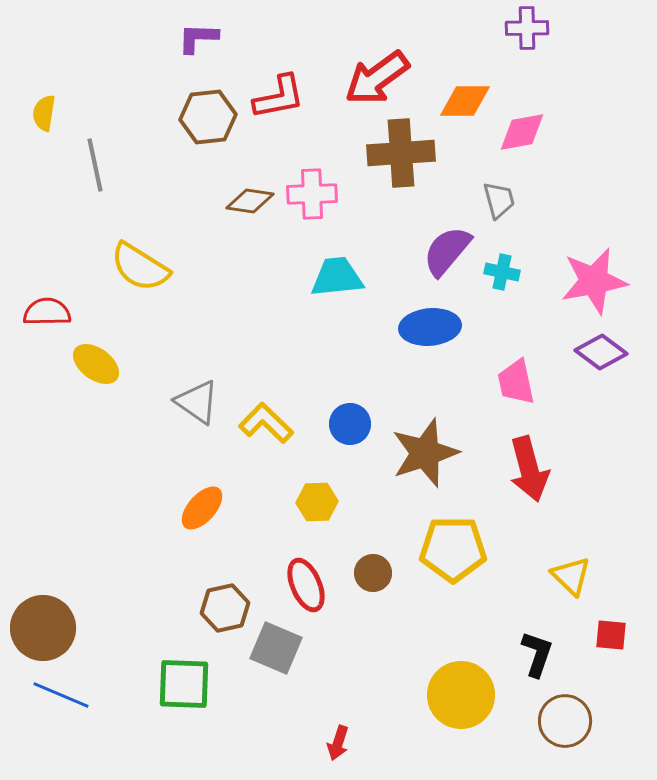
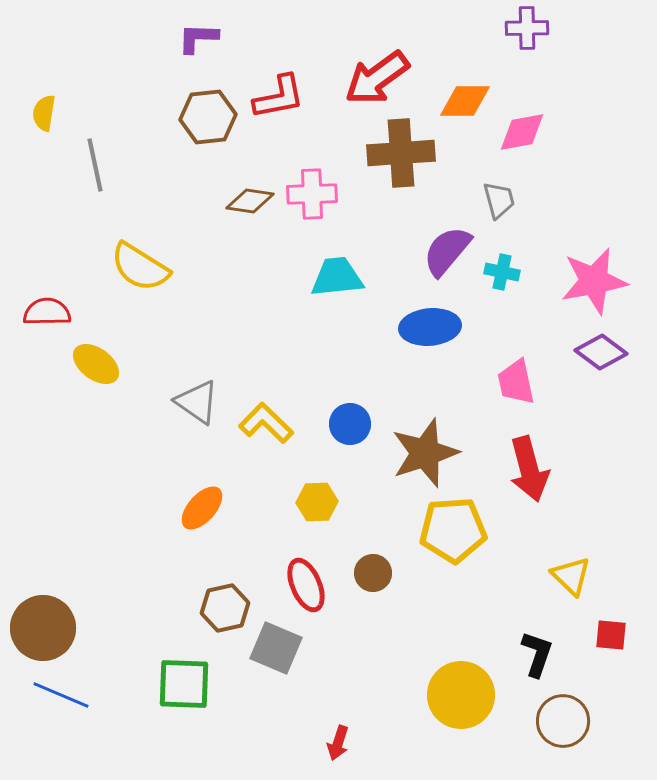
yellow pentagon at (453, 549): moved 19 px up; rotated 4 degrees counterclockwise
brown circle at (565, 721): moved 2 px left
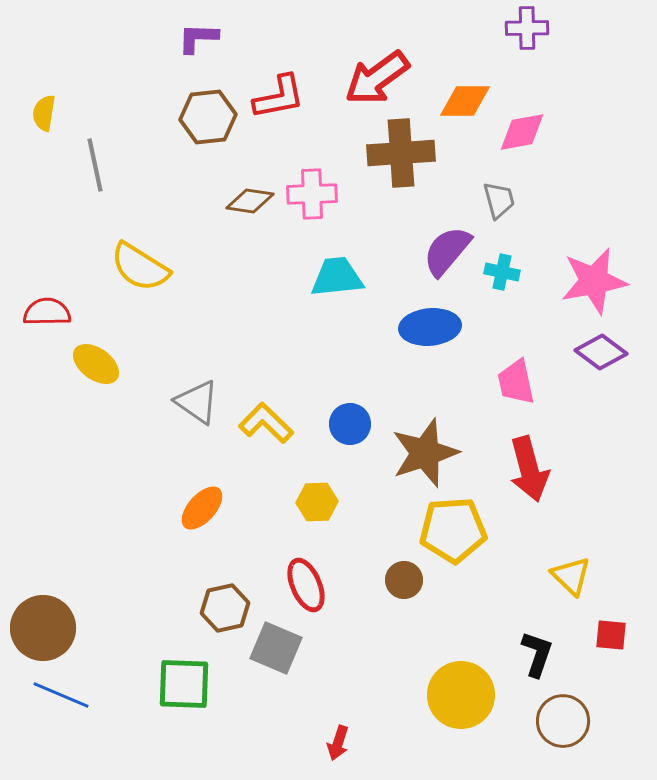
brown circle at (373, 573): moved 31 px right, 7 px down
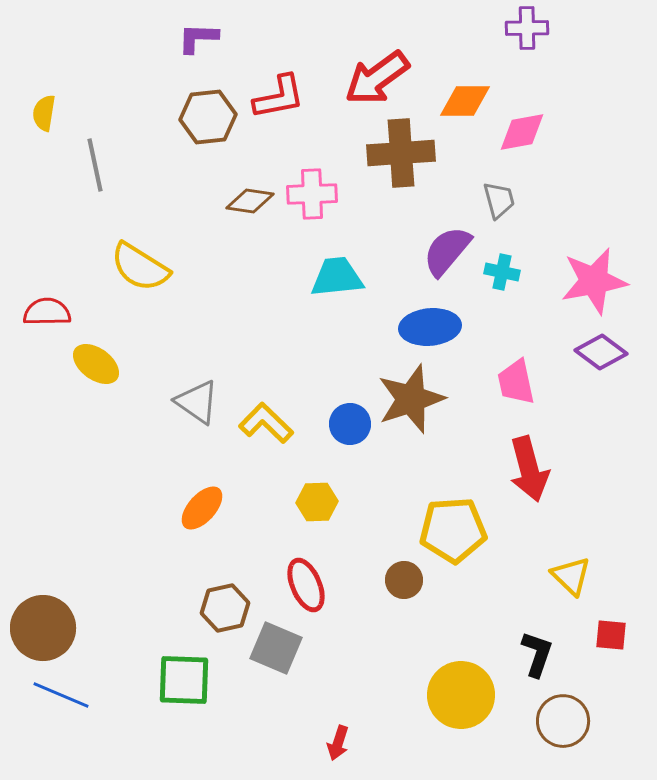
brown star at (425, 453): moved 14 px left, 54 px up
green square at (184, 684): moved 4 px up
